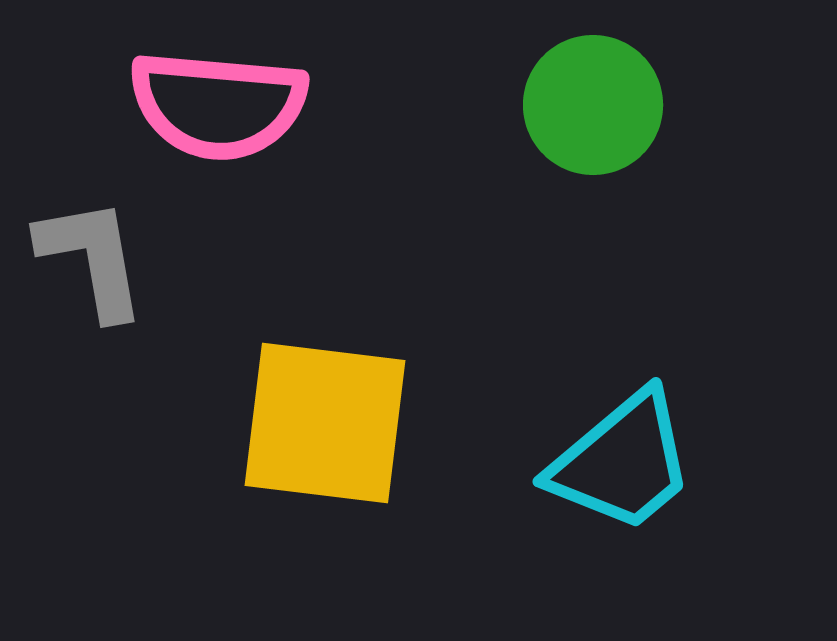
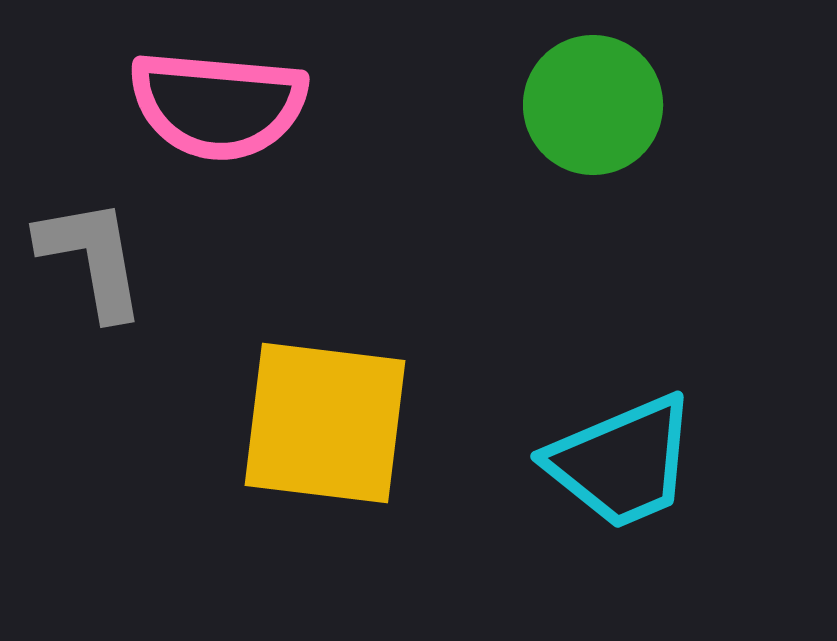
cyan trapezoid: rotated 17 degrees clockwise
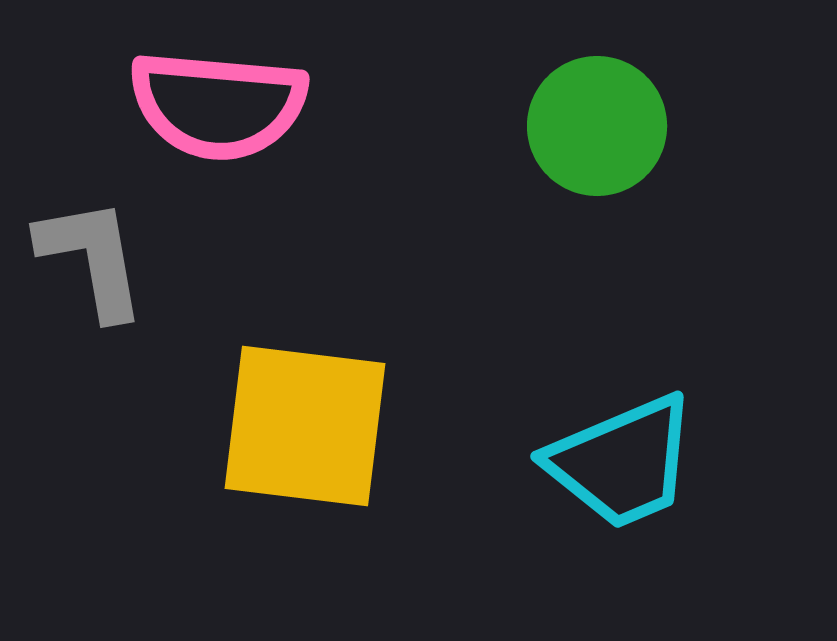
green circle: moved 4 px right, 21 px down
yellow square: moved 20 px left, 3 px down
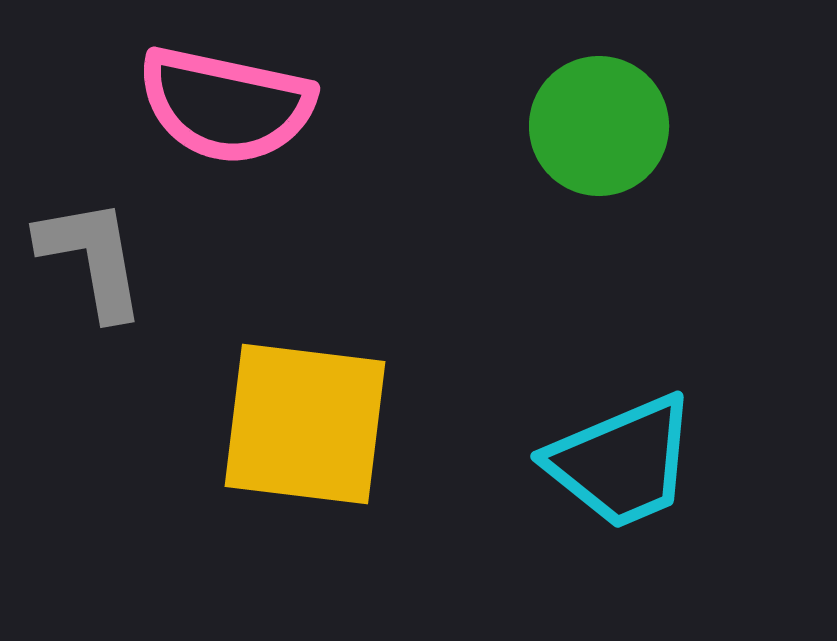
pink semicircle: moved 8 px right; rotated 7 degrees clockwise
green circle: moved 2 px right
yellow square: moved 2 px up
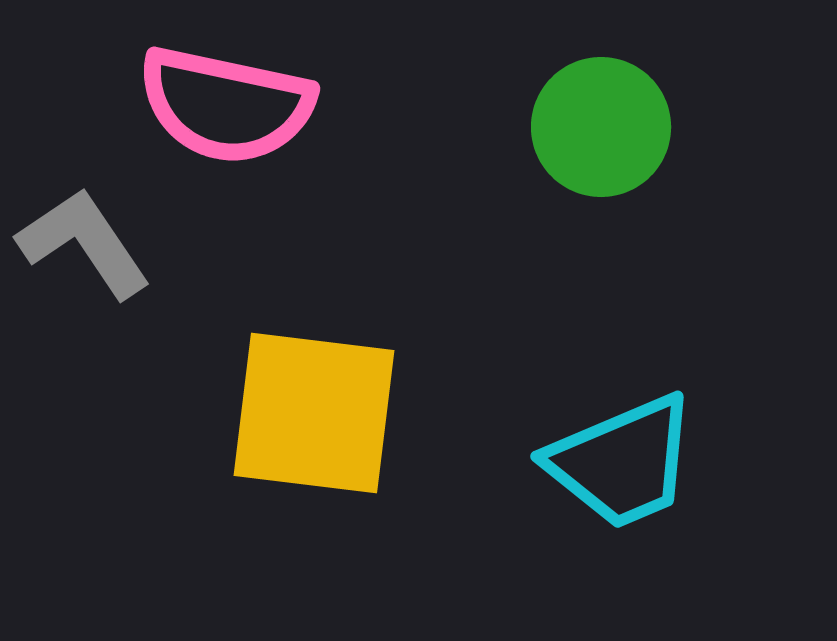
green circle: moved 2 px right, 1 px down
gray L-shape: moved 8 px left, 15 px up; rotated 24 degrees counterclockwise
yellow square: moved 9 px right, 11 px up
